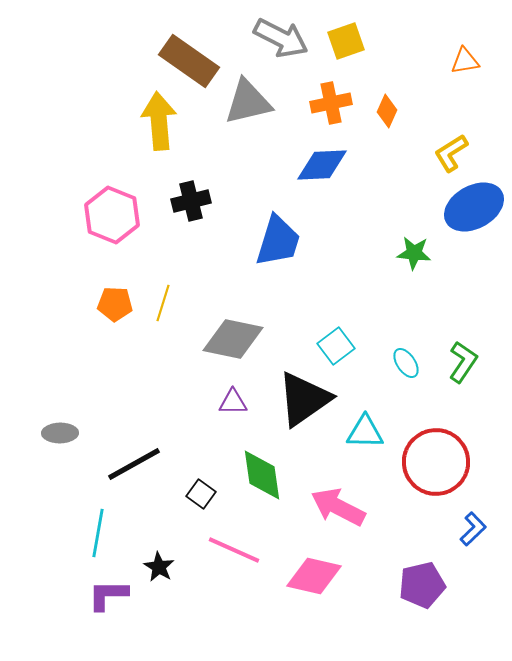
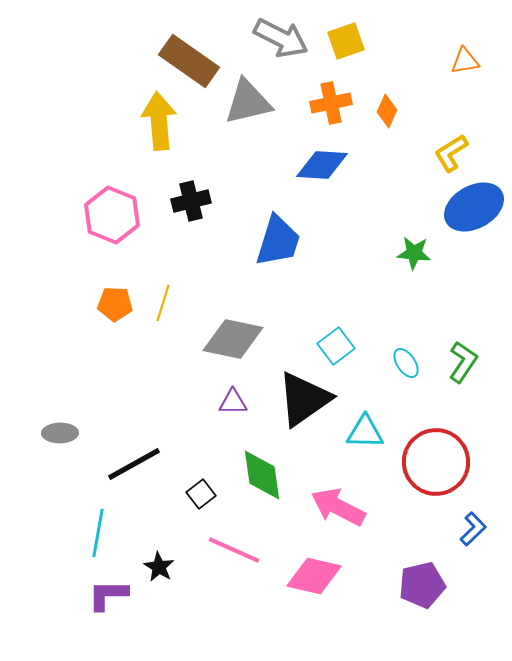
blue diamond: rotated 6 degrees clockwise
black square: rotated 16 degrees clockwise
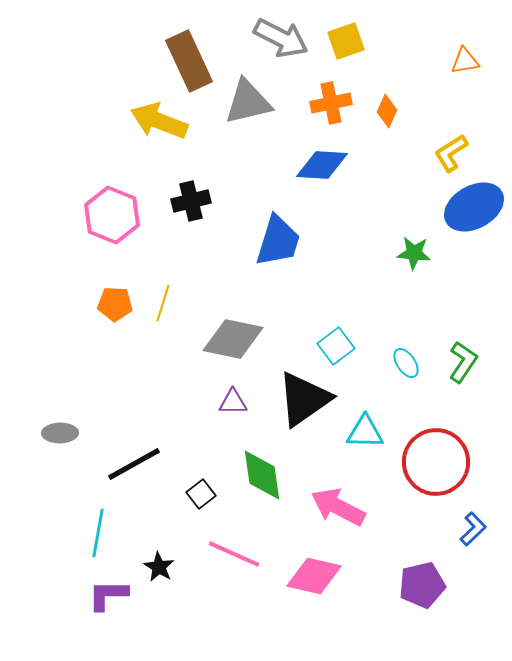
brown rectangle: rotated 30 degrees clockwise
yellow arrow: rotated 64 degrees counterclockwise
pink line: moved 4 px down
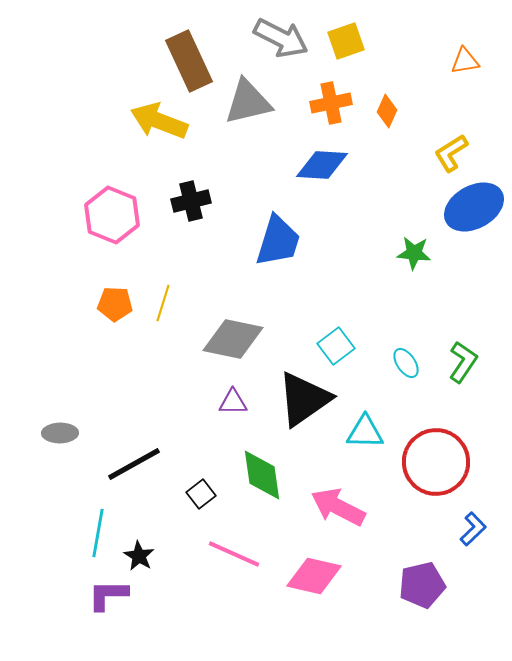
black star: moved 20 px left, 11 px up
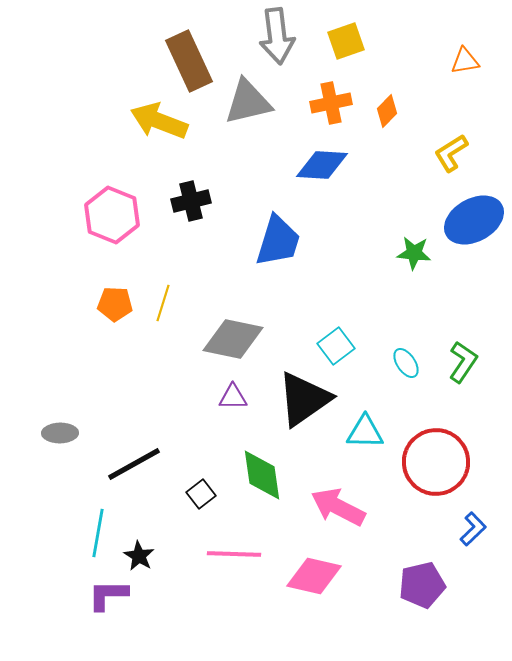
gray arrow: moved 4 px left, 2 px up; rotated 56 degrees clockwise
orange diamond: rotated 20 degrees clockwise
blue ellipse: moved 13 px down
purple triangle: moved 5 px up
pink line: rotated 22 degrees counterclockwise
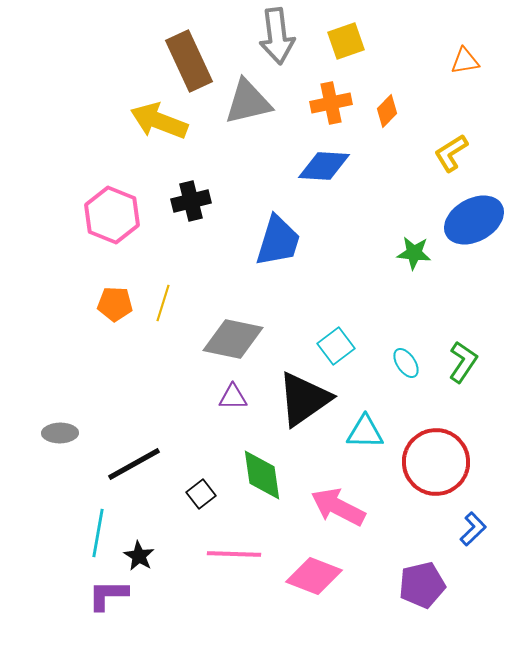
blue diamond: moved 2 px right, 1 px down
pink diamond: rotated 8 degrees clockwise
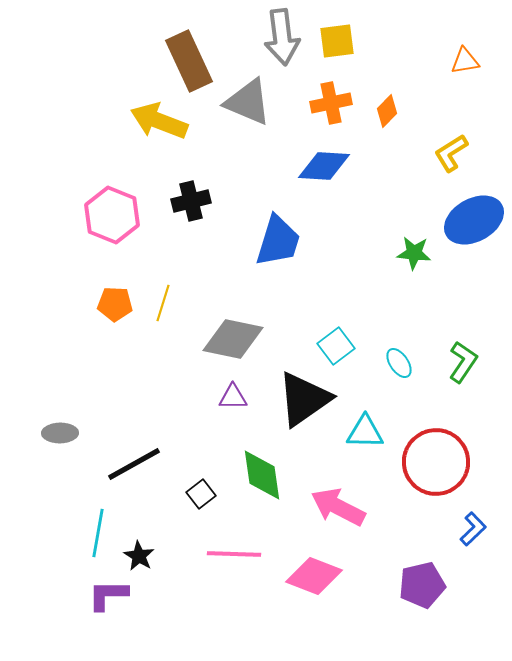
gray arrow: moved 5 px right, 1 px down
yellow square: moved 9 px left; rotated 12 degrees clockwise
gray triangle: rotated 36 degrees clockwise
cyan ellipse: moved 7 px left
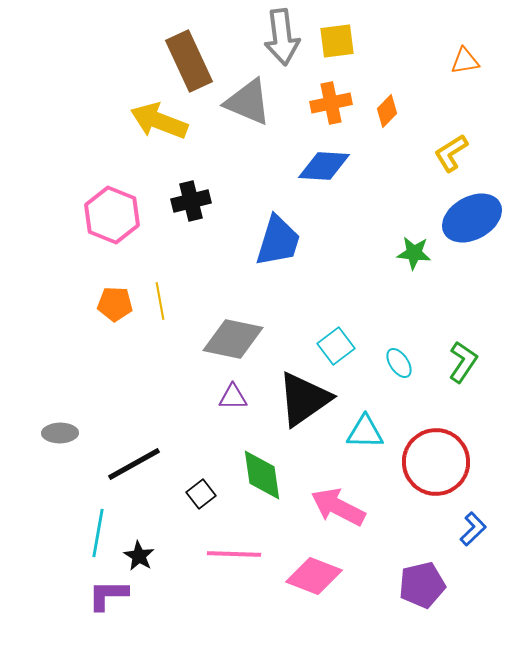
blue ellipse: moved 2 px left, 2 px up
yellow line: moved 3 px left, 2 px up; rotated 27 degrees counterclockwise
